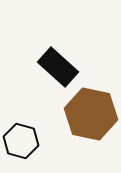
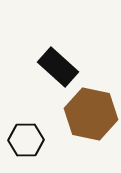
black hexagon: moved 5 px right, 1 px up; rotated 16 degrees counterclockwise
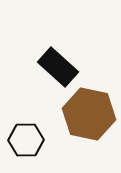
brown hexagon: moved 2 px left
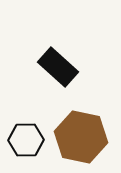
brown hexagon: moved 8 px left, 23 px down
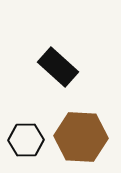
brown hexagon: rotated 9 degrees counterclockwise
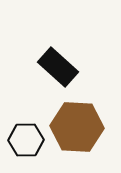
brown hexagon: moved 4 px left, 10 px up
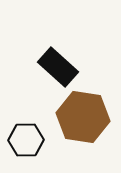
brown hexagon: moved 6 px right, 10 px up; rotated 6 degrees clockwise
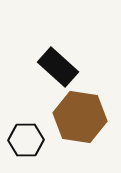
brown hexagon: moved 3 px left
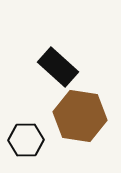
brown hexagon: moved 1 px up
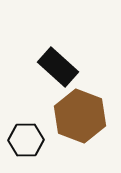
brown hexagon: rotated 12 degrees clockwise
